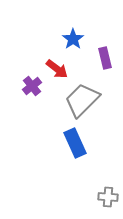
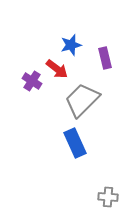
blue star: moved 2 px left, 6 px down; rotated 20 degrees clockwise
purple cross: moved 5 px up; rotated 18 degrees counterclockwise
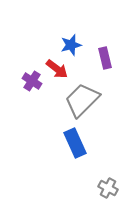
gray cross: moved 9 px up; rotated 24 degrees clockwise
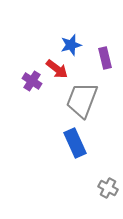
gray trapezoid: rotated 24 degrees counterclockwise
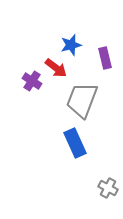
red arrow: moved 1 px left, 1 px up
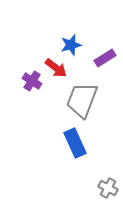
purple rectangle: rotated 70 degrees clockwise
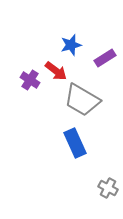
red arrow: moved 3 px down
purple cross: moved 2 px left, 1 px up
gray trapezoid: rotated 81 degrees counterclockwise
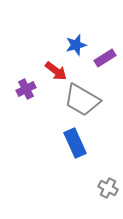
blue star: moved 5 px right
purple cross: moved 4 px left, 9 px down; rotated 30 degrees clockwise
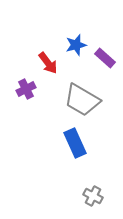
purple rectangle: rotated 75 degrees clockwise
red arrow: moved 8 px left, 8 px up; rotated 15 degrees clockwise
gray cross: moved 15 px left, 8 px down
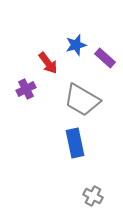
blue rectangle: rotated 12 degrees clockwise
